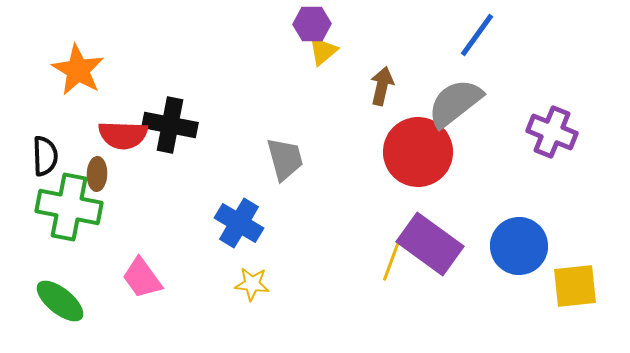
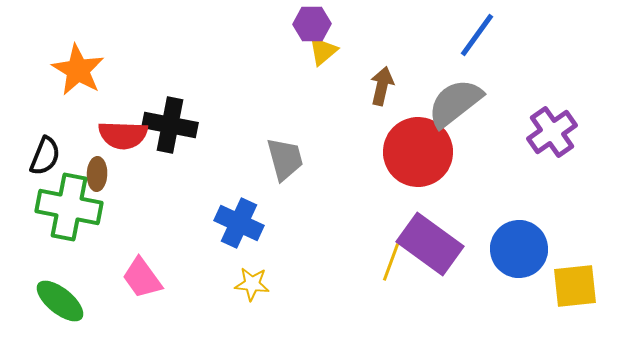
purple cross: rotated 33 degrees clockwise
black semicircle: rotated 24 degrees clockwise
blue cross: rotated 6 degrees counterclockwise
blue circle: moved 3 px down
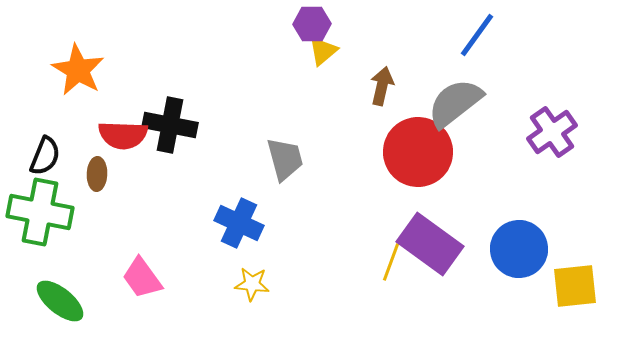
green cross: moved 29 px left, 5 px down
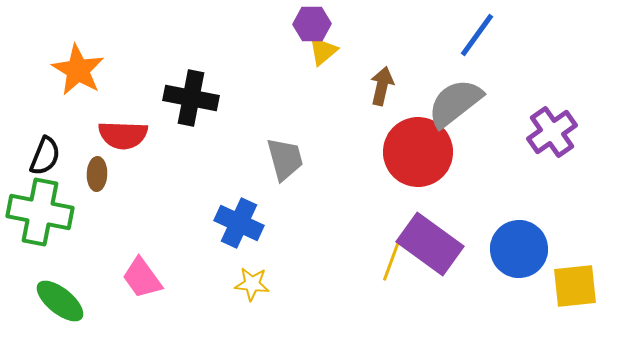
black cross: moved 21 px right, 27 px up
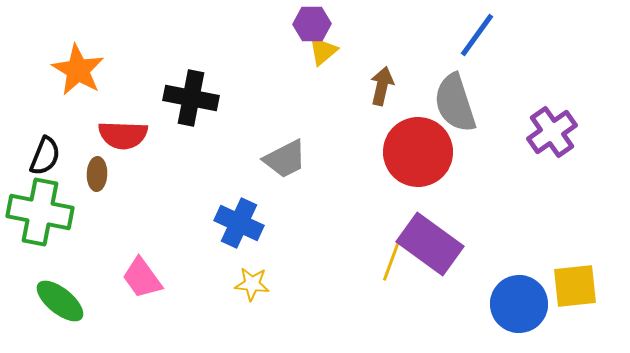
gray semicircle: rotated 70 degrees counterclockwise
gray trapezoid: rotated 78 degrees clockwise
blue circle: moved 55 px down
